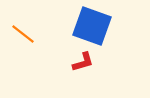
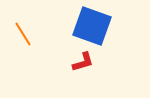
orange line: rotated 20 degrees clockwise
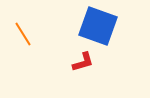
blue square: moved 6 px right
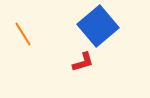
blue square: rotated 30 degrees clockwise
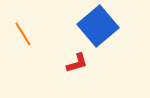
red L-shape: moved 6 px left, 1 px down
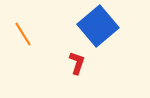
red L-shape: rotated 55 degrees counterclockwise
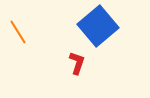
orange line: moved 5 px left, 2 px up
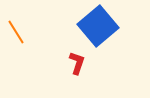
orange line: moved 2 px left
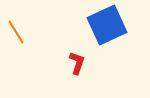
blue square: moved 9 px right, 1 px up; rotated 15 degrees clockwise
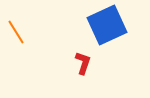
red L-shape: moved 6 px right
